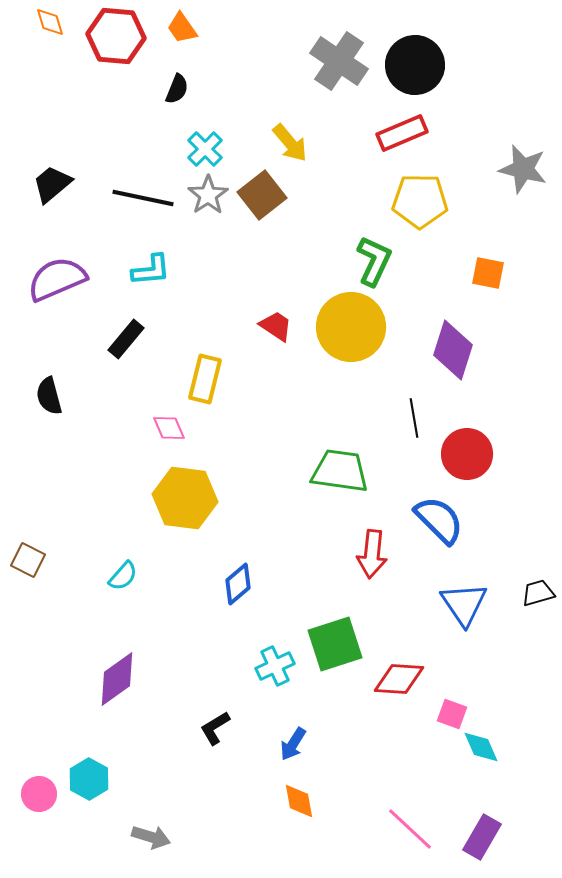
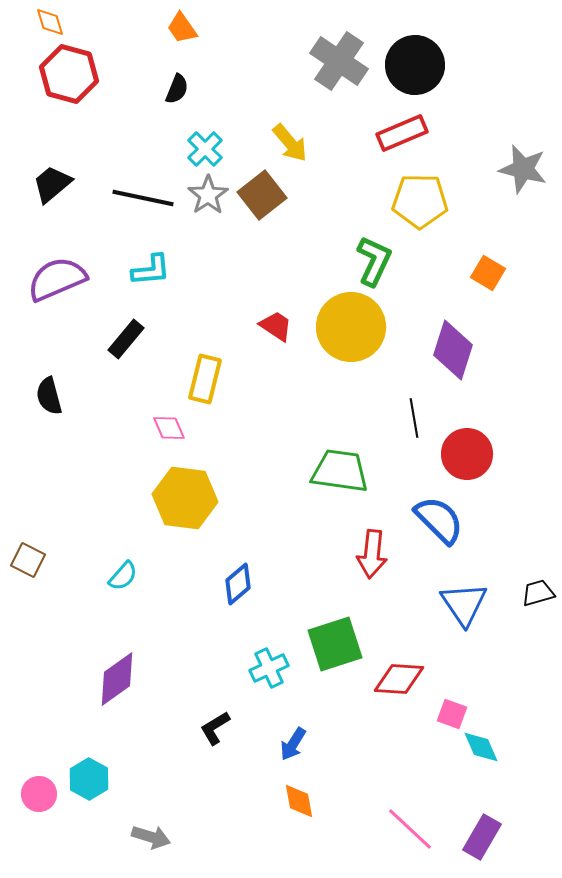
red hexagon at (116, 36): moved 47 px left, 38 px down; rotated 10 degrees clockwise
orange square at (488, 273): rotated 20 degrees clockwise
cyan cross at (275, 666): moved 6 px left, 2 px down
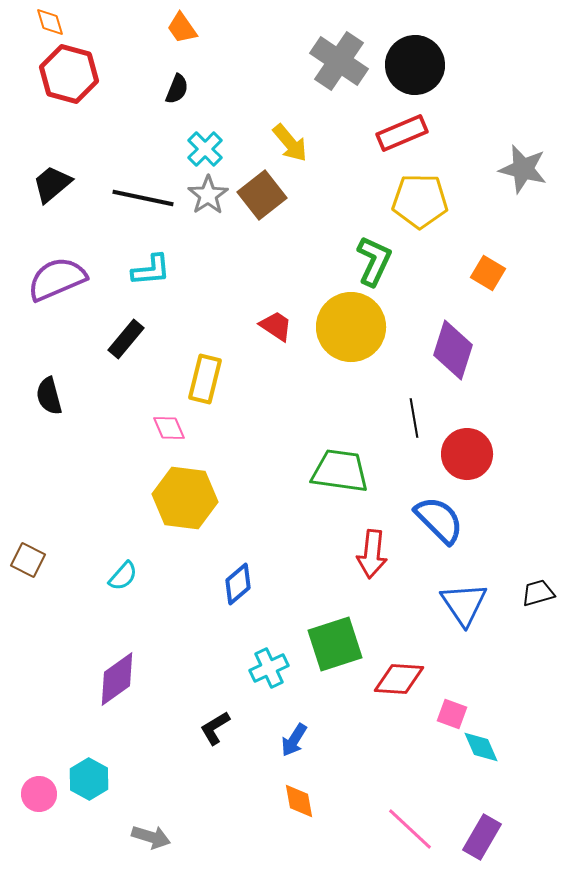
blue arrow at (293, 744): moved 1 px right, 4 px up
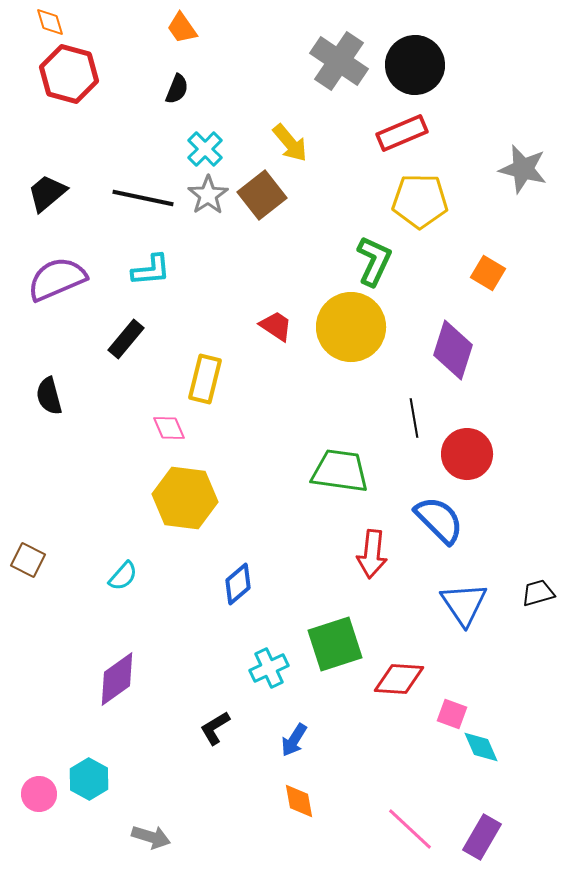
black trapezoid at (52, 184): moved 5 px left, 9 px down
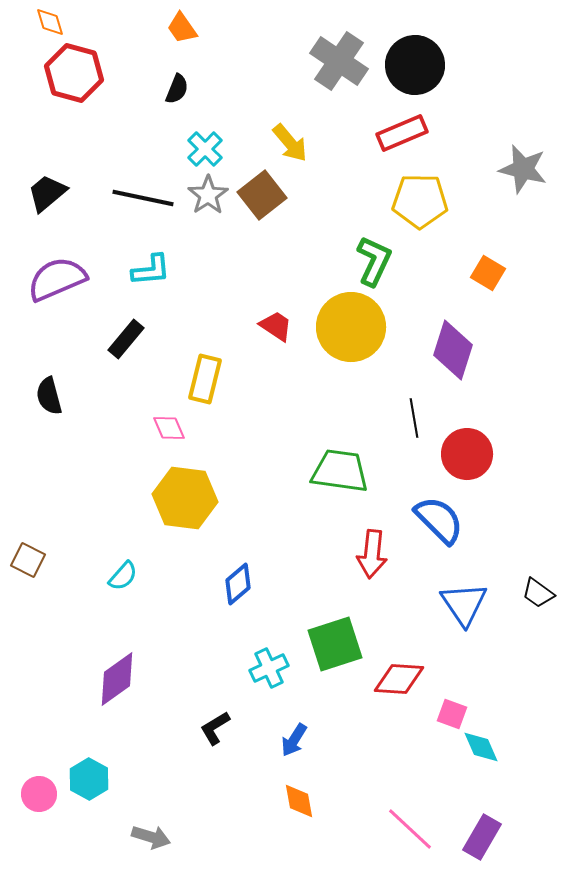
red hexagon at (69, 74): moved 5 px right, 1 px up
black trapezoid at (538, 593): rotated 128 degrees counterclockwise
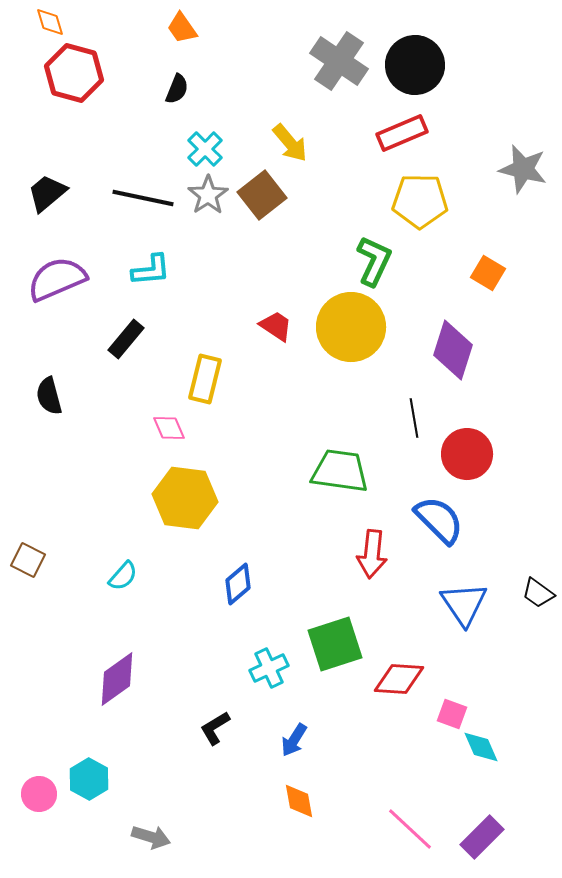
purple rectangle at (482, 837): rotated 15 degrees clockwise
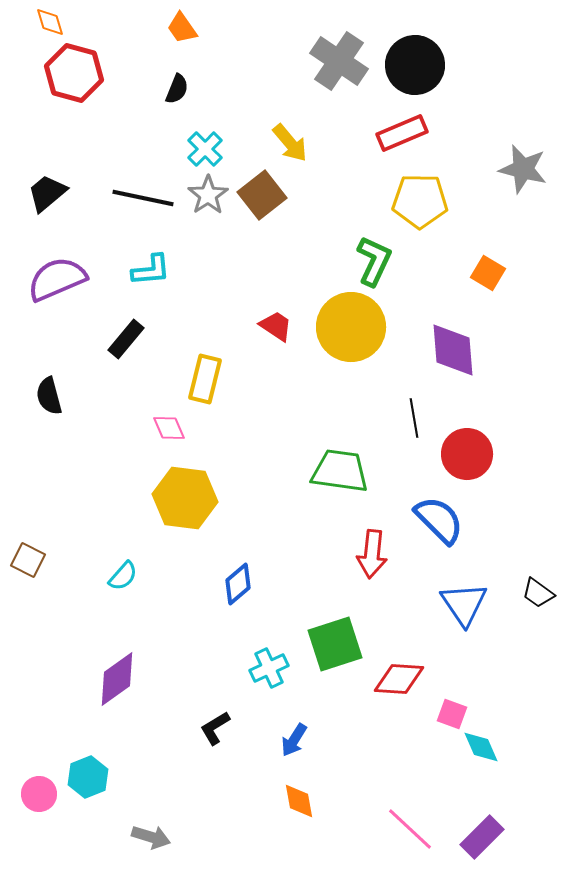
purple diamond at (453, 350): rotated 22 degrees counterclockwise
cyan hexagon at (89, 779): moved 1 px left, 2 px up; rotated 9 degrees clockwise
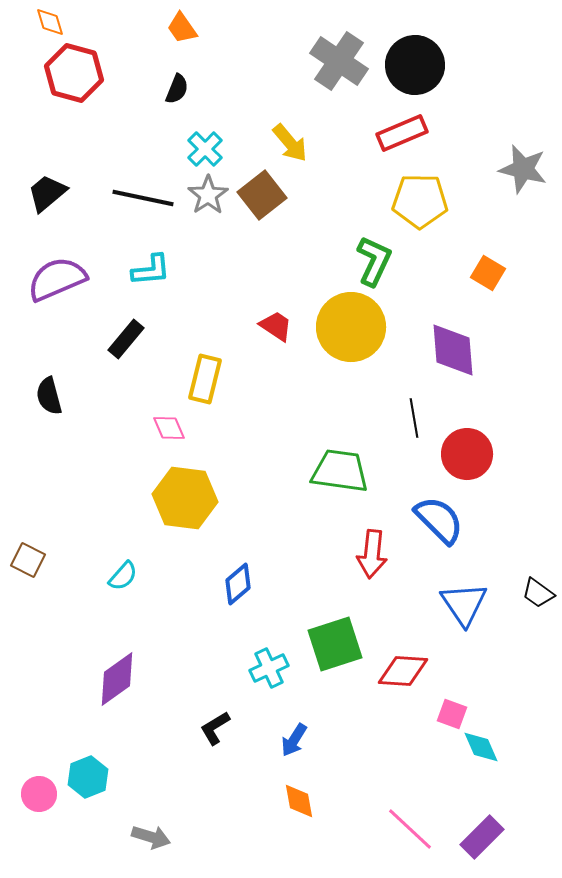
red diamond at (399, 679): moved 4 px right, 8 px up
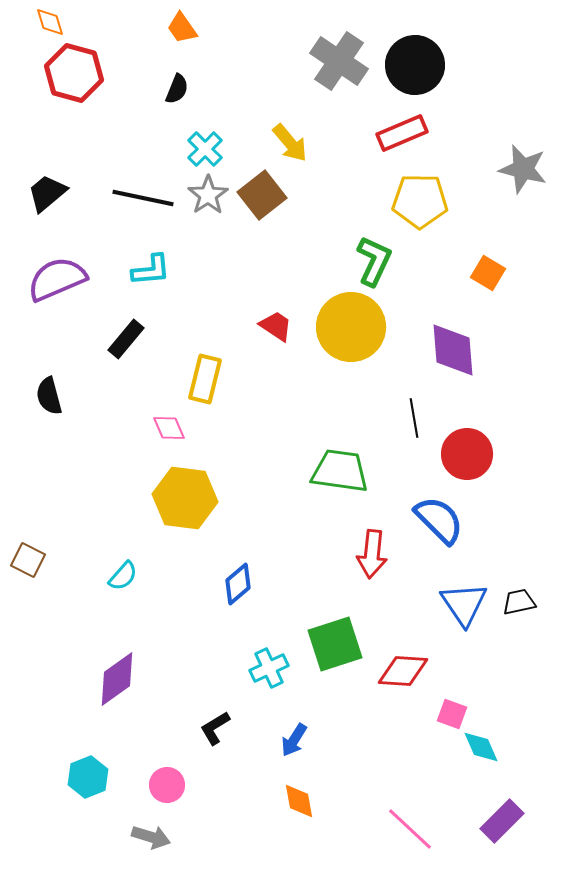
black trapezoid at (538, 593): moved 19 px left, 9 px down; rotated 132 degrees clockwise
pink circle at (39, 794): moved 128 px right, 9 px up
purple rectangle at (482, 837): moved 20 px right, 16 px up
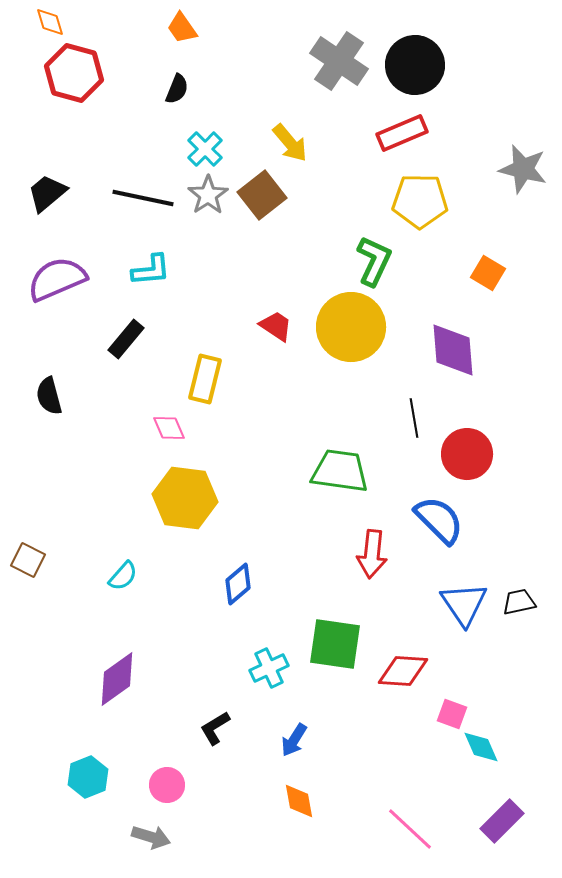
green square at (335, 644): rotated 26 degrees clockwise
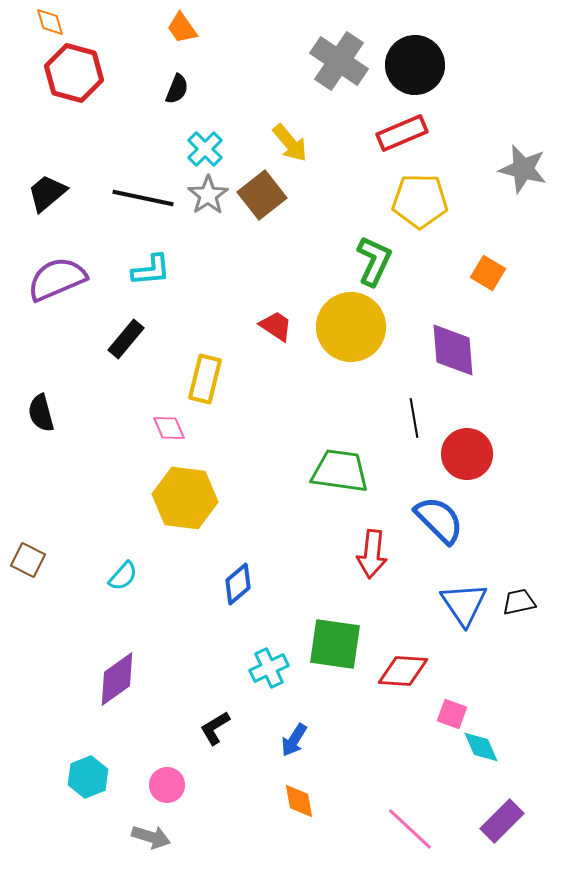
black semicircle at (49, 396): moved 8 px left, 17 px down
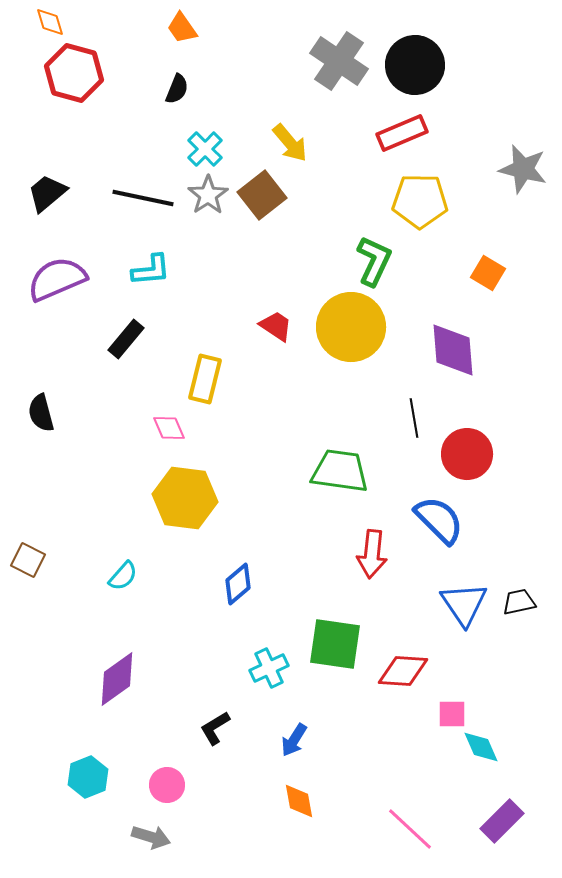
pink square at (452, 714): rotated 20 degrees counterclockwise
